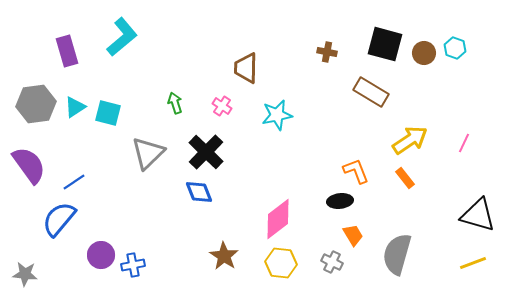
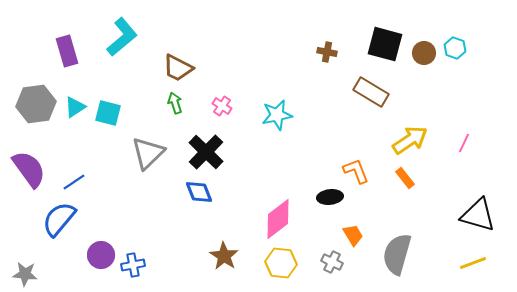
brown trapezoid: moved 68 px left; rotated 64 degrees counterclockwise
purple semicircle: moved 4 px down
black ellipse: moved 10 px left, 4 px up
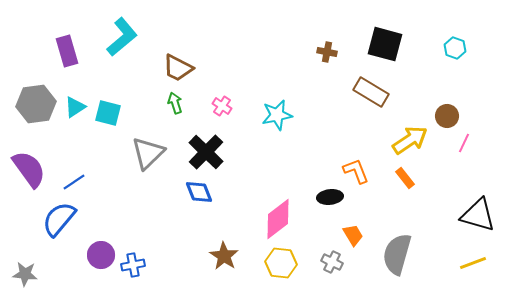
brown circle: moved 23 px right, 63 px down
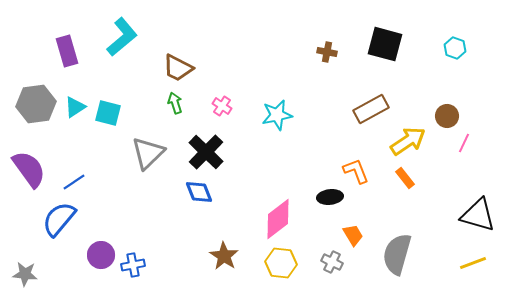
brown rectangle: moved 17 px down; rotated 60 degrees counterclockwise
yellow arrow: moved 2 px left, 1 px down
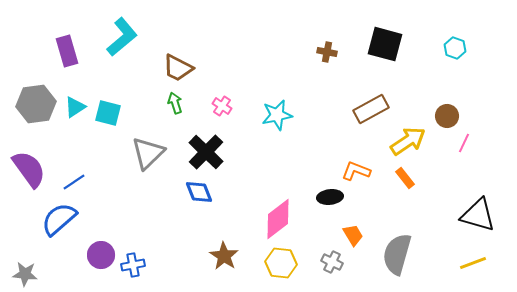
orange L-shape: rotated 48 degrees counterclockwise
blue semicircle: rotated 9 degrees clockwise
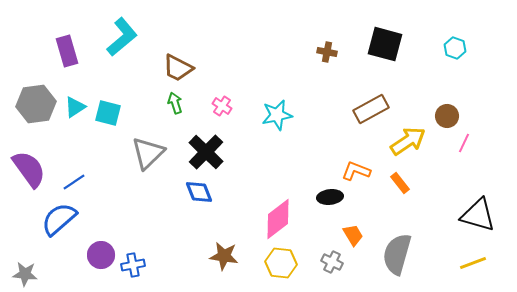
orange rectangle: moved 5 px left, 5 px down
brown star: rotated 24 degrees counterclockwise
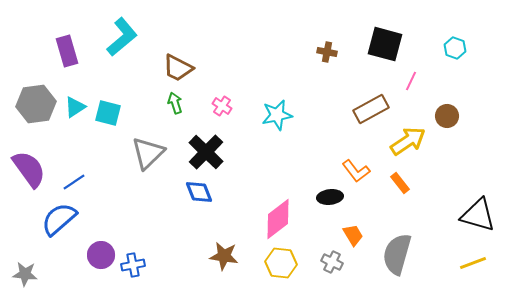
pink line: moved 53 px left, 62 px up
orange L-shape: rotated 148 degrees counterclockwise
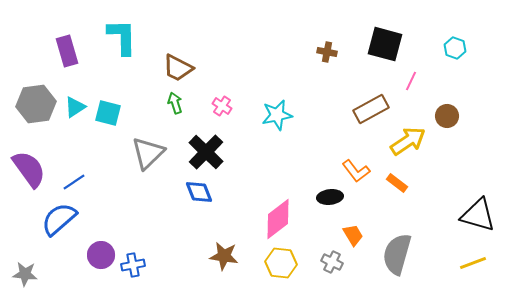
cyan L-shape: rotated 51 degrees counterclockwise
orange rectangle: moved 3 px left; rotated 15 degrees counterclockwise
